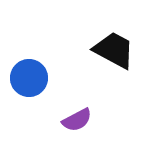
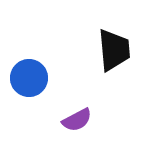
black trapezoid: rotated 57 degrees clockwise
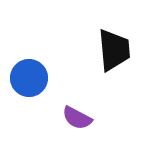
purple semicircle: moved 2 px up; rotated 56 degrees clockwise
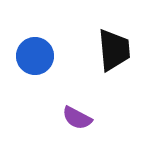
blue circle: moved 6 px right, 22 px up
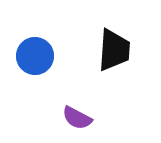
black trapezoid: rotated 9 degrees clockwise
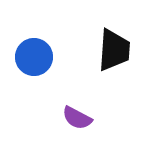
blue circle: moved 1 px left, 1 px down
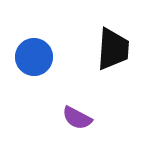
black trapezoid: moved 1 px left, 1 px up
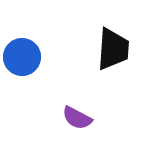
blue circle: moved 12 px left
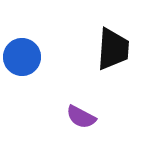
purple semicircle: moved 4 px right, 1 px up
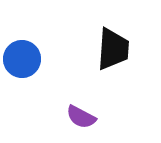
blue circle: moved 2 px down
